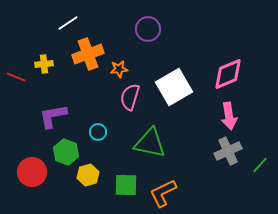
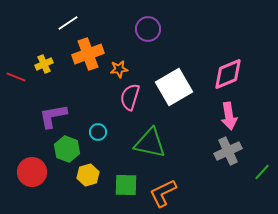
yellow cross: rotated 18 degrees counterclockwise
green hexagon: moved 1 px right, 3 px up
green line: moved 2 px right, 7 px down
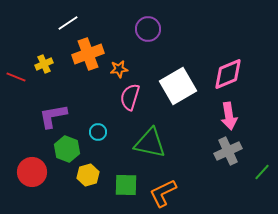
white square: moved 4 px right, 1 px up
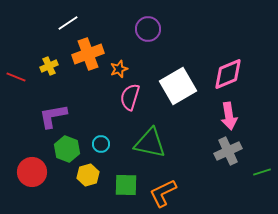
yellow cross: moved 5 px right, 2 px down
orange star: rotated 12 degrees counterclockwise
cyan circle: moved 3 px right, 12 px down
green line: rotated 30 degrees clockwise
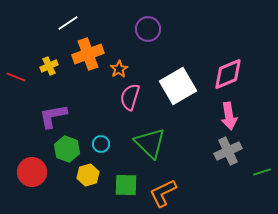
orange star: rotated 12 degrees counterclockwise
green triangle: rotated 32 degrees clockwise
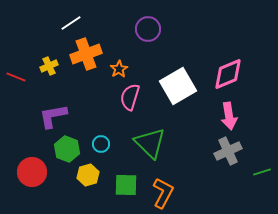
white line: moved 3 px right
orange cross: moved 2 px left
orange L-shape: rotated 144 degrees clockwise
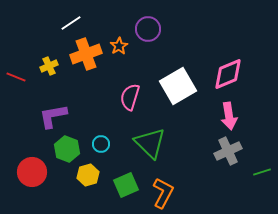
orange star: moved 23 px up
green square: rotated 25 degrees counterclockwise
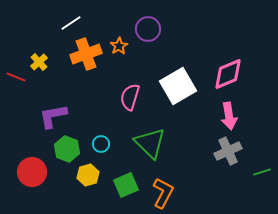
yellow cross: moved 10 px left, 4 px up; rotated 18 degrees counterclockwise
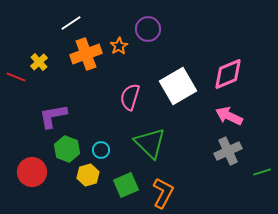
pink arrow: rotated 124 degrees clockwise
cyan circle: moved 6 px down
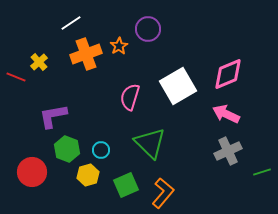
pink arrow: moved 3 px left, 2 px up
orange L-shape: rotated 12 degrees clockwise
